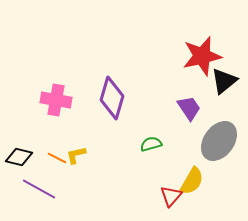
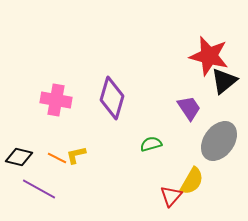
red star: moved 7 px right; rotated 27 degrees clockwise
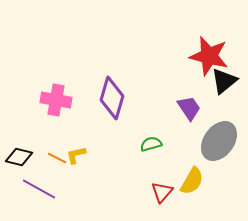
red triangle: moved 9 px left, 4 px up
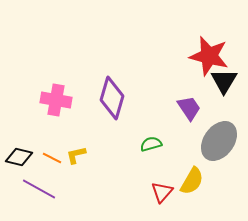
black triangle: rotated 20 degrees counterclockwise
orange line: moved 5 px left
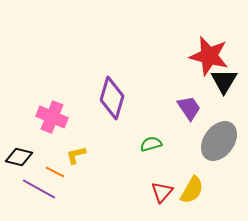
pink cross: moved 4 px left, 17 px down; rotated 12 degrees clockwise
orange line: moved 3 px right, 14 px down
yellow semicircle: moved 9 px down
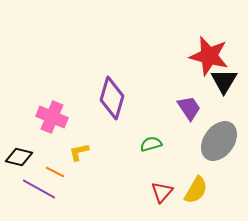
yellow L-shape: moved 3 px right, 3 px up
yellow semicircle: moved 4 px right
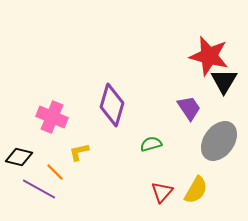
purple diamond: moved 7 px down
orange line: rotated 18 degrees clockwise
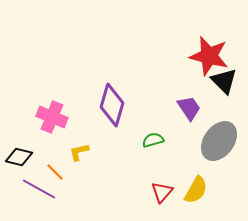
black triangle: rotated 16 degrees counterclockwise
green semicircle: moved 2 px right, 4 px up
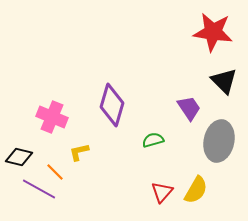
red star: moved 4 px right, 24 px up; rotated 6 degrees counterclockwise
gray ellipse: rotated 24 degrees counterclockwise
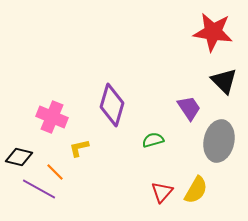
yellow L-shape: moved 4 px up
